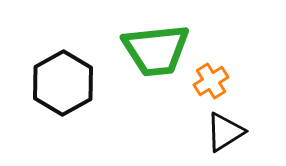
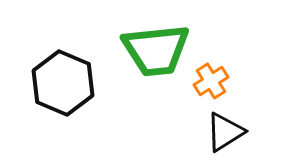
black hexagon: rotated 8 degrees counterclockwise
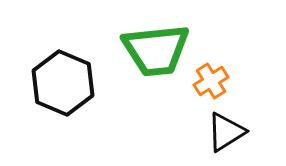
black triangle: moved 1 px right
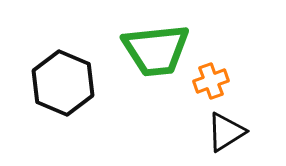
orange cross: rotated 12 degrees clockwise
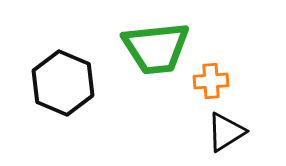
green trapezoid: moved 2 px up
orange cross: rotated 16 degrees clockwise
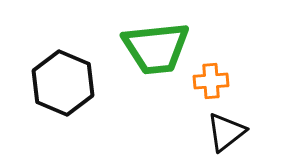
black triangle: rotated 6 degrees counterclockwise
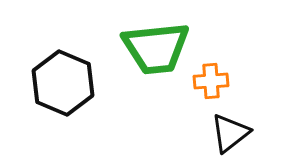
black triangle: moved 4 px right, 1 px down
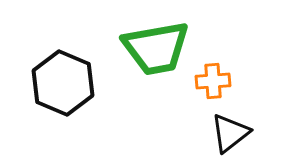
green trapezoid: rotated 4 degrees counterclockwise
orange cross: moved 2 px right
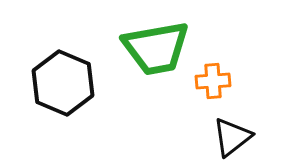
black triangle: moved 2 px right, 4 px down
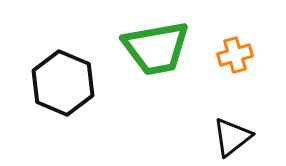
orange cross: moved 22 px right, 26 px up; rotated 12 degrees counterclockwise
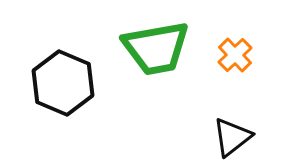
orange cross: rotated 28 degrees counterclockwise
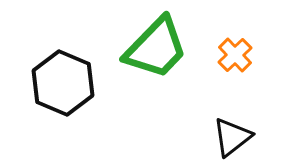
green trapezoid: rotated 36 degrees counterclockwise
